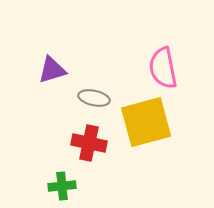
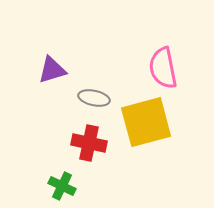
green cross: rotated 32 degrees clockwise
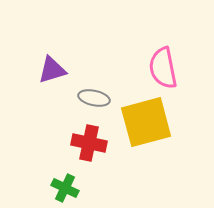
green cross: moved 3 px right, 2 px down
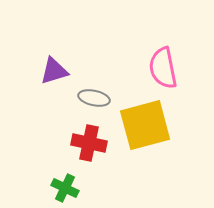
purple triangle: moved 2 px right, 1 px down
yellow square: moved 1 px left, 3 px down
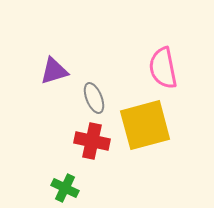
gray ellipse: rotated 56 degrees clockwise
red cross: moved 3 px right, 2 px up
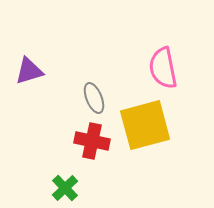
purple triangle: moved 25 px left
green cross: rotated 20 degrees clockwise
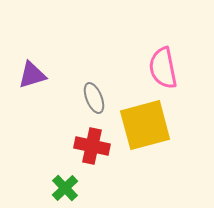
purple triangle: moved 3 px right, 4 px down
red cross: moved 5 px down
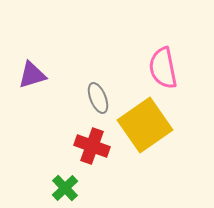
gray ellipse: moved 4 px right
yellow square: rotated 20 degrees counterclockwise
red cross: rotated 8 degrees clockwise
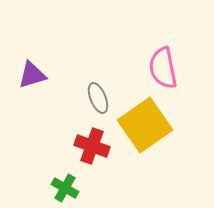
green cross: rotated 16 degrees counterclockwise
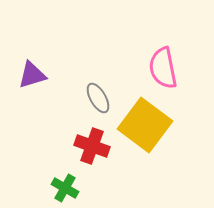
gray ellipse: rotated 8 degrees counterclockwise
yellow square: rotated 18 degrees counterclockwise
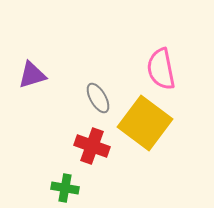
pink semicircle: moved 2 px left, 1 px down
yellow square: moved 2 px up
green cross: rotated 20 degrees counterclockwise
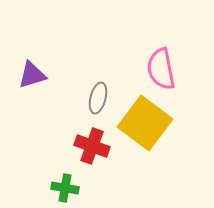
gray ellipse: rotated 44 degrees clockwise
